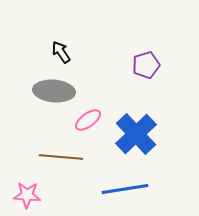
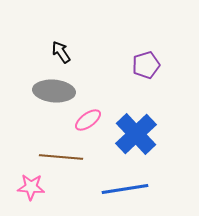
pink star: moved 4 px right, 8 px up
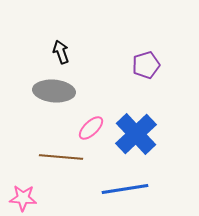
black arrow: rotated 15 degrees clockwise
pink ellipse: moved 3 px right, 8 px down; rotated 8 degrees counterclockwise
pink star: moved 8 px left, 11 px down
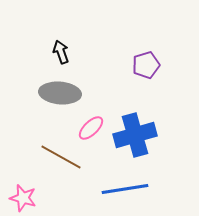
gray ellipse: moved 6 px right, 2 px down
blue cross: moved 1 px left, 1 px down; rotated 27 degrees clockwise
brown line: rotated 24 degrees clockwise
pink star: rotated 12 degrees clockwise
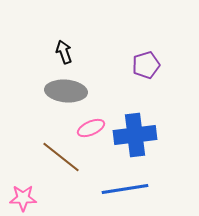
black arrow: moved 3 px right
gray ellipse: moved 6 px right, 2 px up
pink ellipse: rotated 20 degrees clockwise
blue cross: rotated 9 degrees clockwise
brown line: rotated 9 degrees clockwise
pink star: rotated 16 degrees counterclockwise
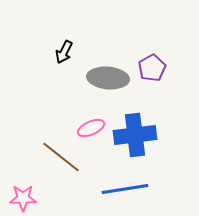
black arrow: rotated 135 degrees counterclockwise
purple pentagon: moved 6 px right, 3 px down; rotated 12 degrees counterclockwise
gray ellipse: moved 42 px right, 13 px up
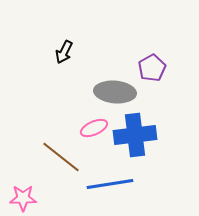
gray ellipse: moved 7 px right, 14 px down
pink ellipse: moved 3 px right
blue line: moved 15 px left, 5 px up
